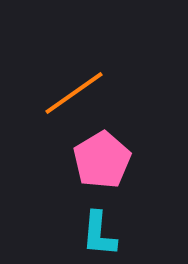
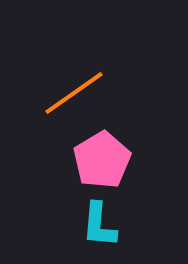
cyan L-shape: moved 9 px up
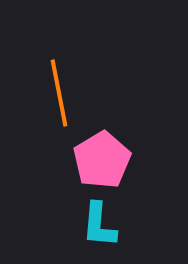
orange line: moved 15 px left; rotated 66 degrees counterclockwise
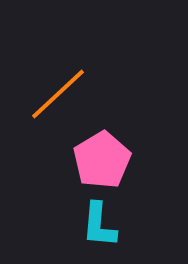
orange line: moved 1 px left, 1 px down; rotated 58 degrees clockwise
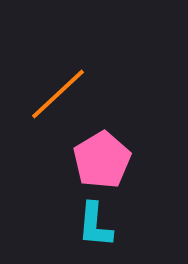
cyan L-shape: moved 4 px left
